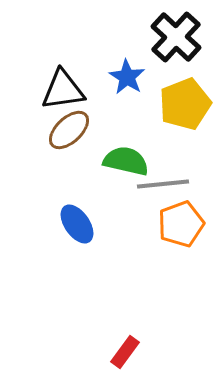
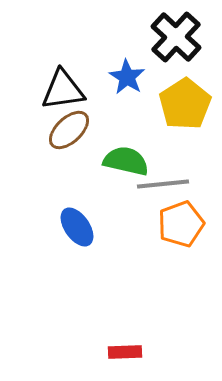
yellow pentagon: rotated 12 degrees counterclockwise
blue ellipse: moved 3 px down
red rectangle: rotated 52 degrees clockwise
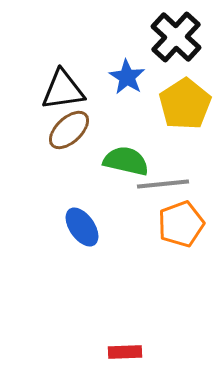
blue ellipse: moved 5 px right
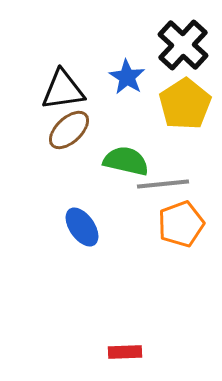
black cross: moved 7 px right, 8 px down
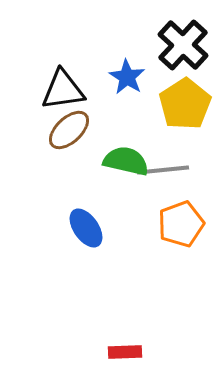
gray line: moved 14 px up
blue ellipse: moved 4 px right, 1 px down
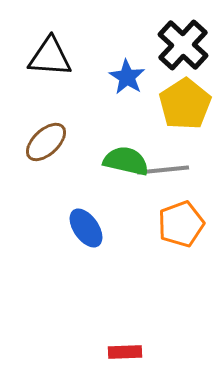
black triangle: moved 13 px left, 33 px up; rotated 12 degrees clockwise
brown ellipse: moved 23 px left, 12 px down
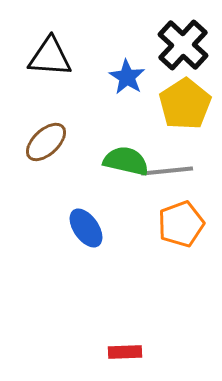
gray line: moved 4 px right, 1 px down
